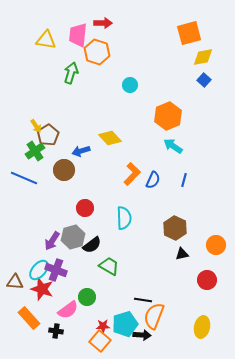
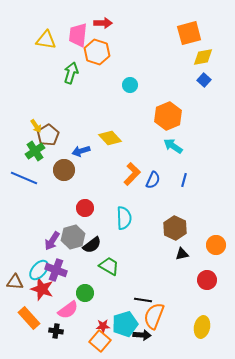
green circle at (87, 297): moved 2 px left, 4 px up
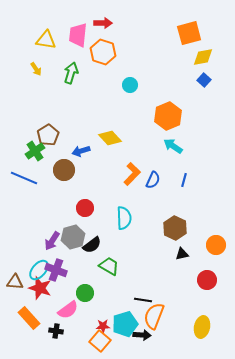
orange hexagon at (97, 52): moved 6 px right
yellow arrow at (36, 126): moved 57 px up
red star at (42, 289): moved 2 px left, 1 px up
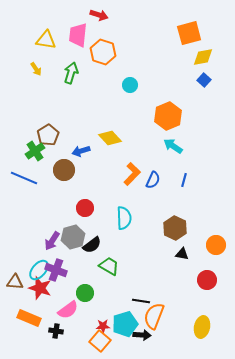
red arrow at (103, 23): moved 4 px left, 8 px up; rotated 18 degrees clockwise
black triangle at (182, 254): rotated 24 degrees clockwise
black line at (143, 300): moved 2 px left, 1 px down
orange rectangle at (29, 318): rotated 25 degrees counterclockwise
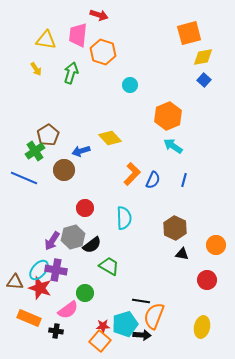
purple cross at (56, 270): rotated 10 degrees counterclockwise
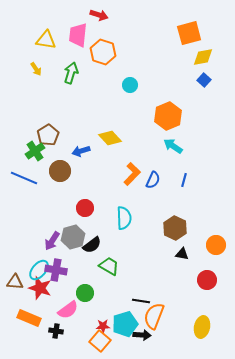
brown circle at (64, 170): moved 4 px left, 1 px down
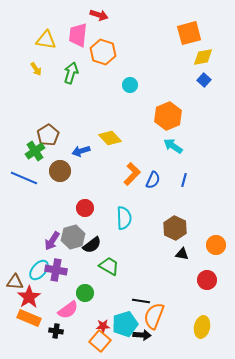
red star at (40, 288): moved 11 px left, 9 px down; rotated 20 degrees clockwise
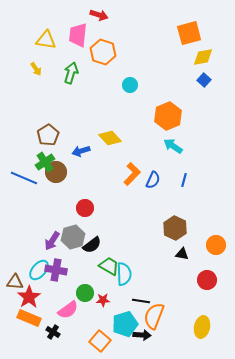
green cross at (35, 151): moved 10 px right, 11 px down
brown circle at (60, 171): moved 4 px left, 1 px down
cyan semicircle at (124, 218): moved 56 px down
red star at (103, 326): moved 26 px up
black cross at (56, 331): moved 3 px left, 1 px down; rotated 24 degrees clockwise
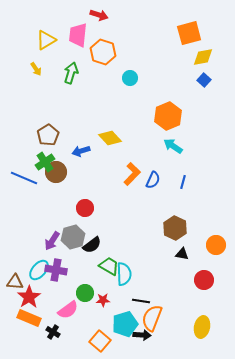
yellow triangle at (46, 40): rotated 40 degrees counterclockwise
cyan circle at (130, 85): moved 7 px up
blue line at (184, 180): moved 1 px left, 2 px down
red circle at (207, 280): moved 3 px left
orange semicircle at (154, 316): moved 2 px left, 2 px down
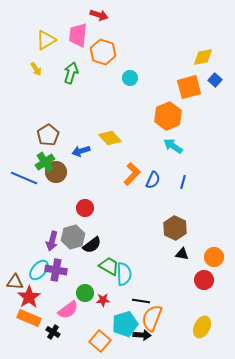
orange square at (189, 33): moved 54 px down
blue square at (204, 80): moved 11 px right
purple arrow at (52, 241): rotated 18 degrees counterclockwise
orange circle at (216, 245): moved 2 px left, 12 px down
yellow ellipse at (202, 327): rotated 15 degrees clockwise
